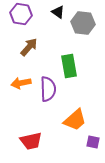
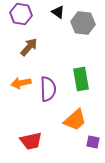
green rectangle: moved 12 px right, 13 px down
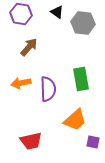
black triangle: moved 1 px left
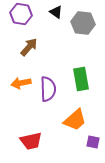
black triangle: moved 1 px left
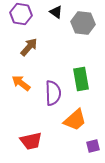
orange arrow: rotated 48 degrees clockwise
purple semicircle: moved 5 px right, 4 px down
purple square: moved 4 px down; rotated 24 degrees counterclockwise
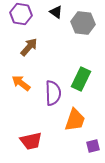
green rectangle: rotated 35 degrees clockwise
orange trapezoid: rotated 30 degrees counterclockwise
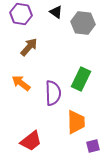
orange trapezoid: moved 1 px right, 2 px down; rotated 20 degrees counterclockwise
red trapezoid: rotated 25 degrees counterclockwise
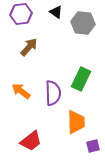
purple hexagon: rotated 15 degrees counterclockwise
orange arrow: moved 8 px down
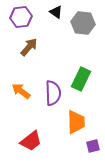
purple hexagon: moved 3 px down
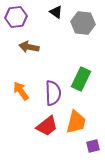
purple hexagon: moved 5 px left
brown arrow: rotated 120 degrees counterclockwise
orange arrow: rotated 18 degrees clockwise
orange trapezoid: rotated 15 degrees clockwise
red trapezoid: moved 16 px right, 15 px up
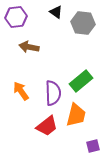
green rectangle: moved 2 px down; rotated 25 degrees clockwise
orange trapezoid: moved 7 px up
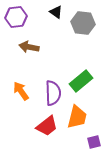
orange trapezoid: moved 1 px right, 2 px down
purple square: moved 1 px right, 4 px up
